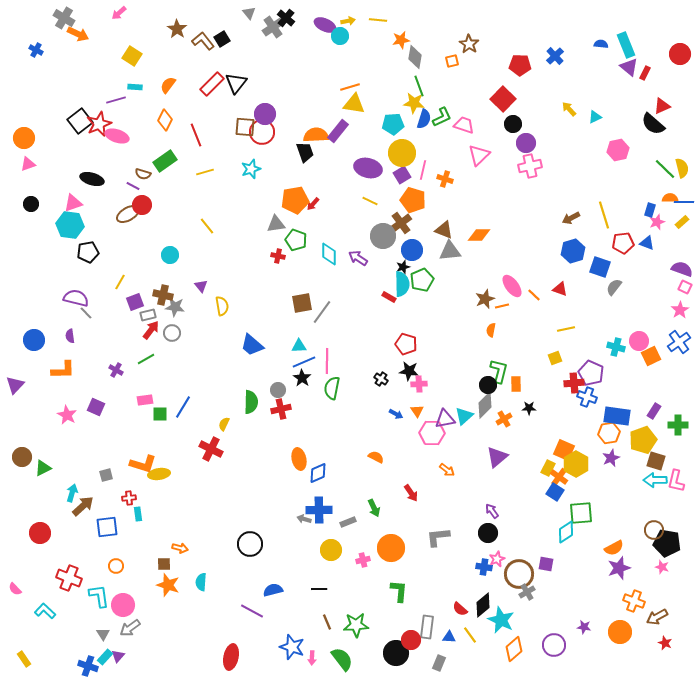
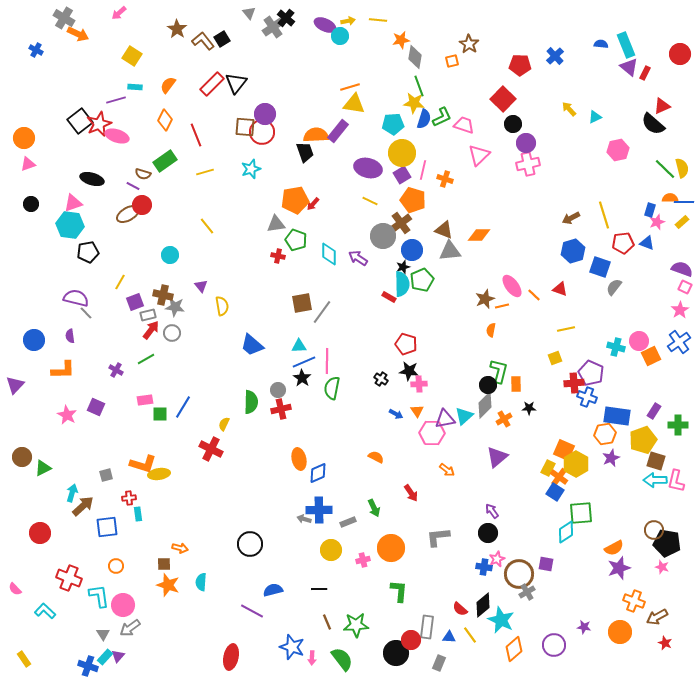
pink cross at (530, 166): moved 2 px left, 2 px up
orange hexagon at (609, 433): moved 4 px left, 1 px down
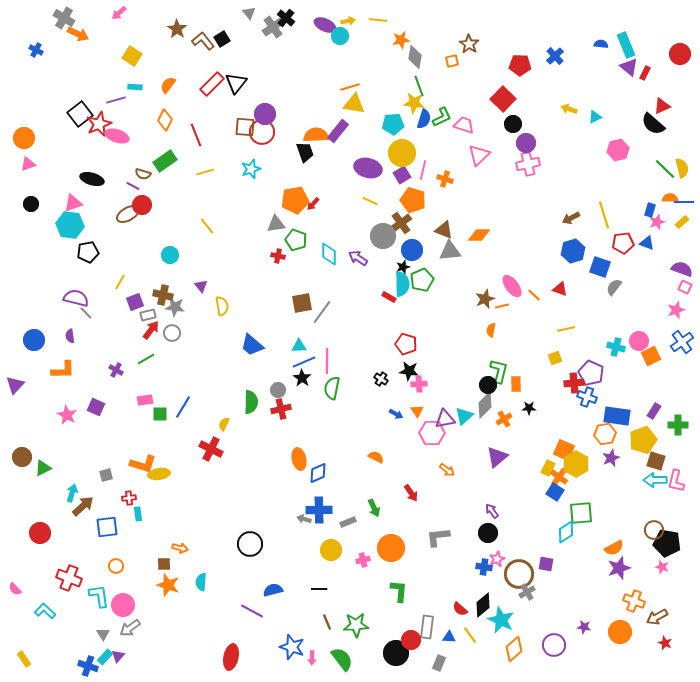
yellow arrow at (569, 109): rotated 28 degrees counterclockwise
black square at (80, 121): moved 7 px up
pink star at (680, 310): moved 4 px left; rotated 12 degrees clockwise
blue cross at (679, 342): moved 3 px right
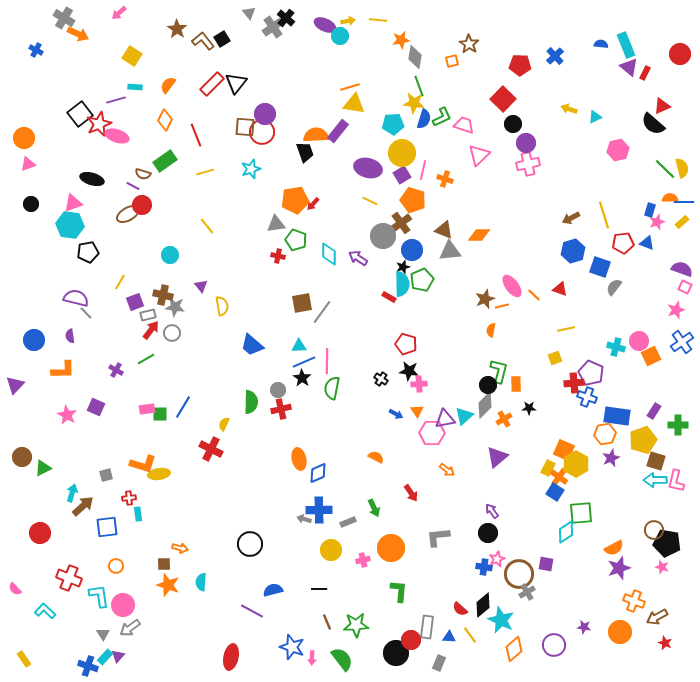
pink rectangle at (145, 400): moved 2 px right, 9 px down
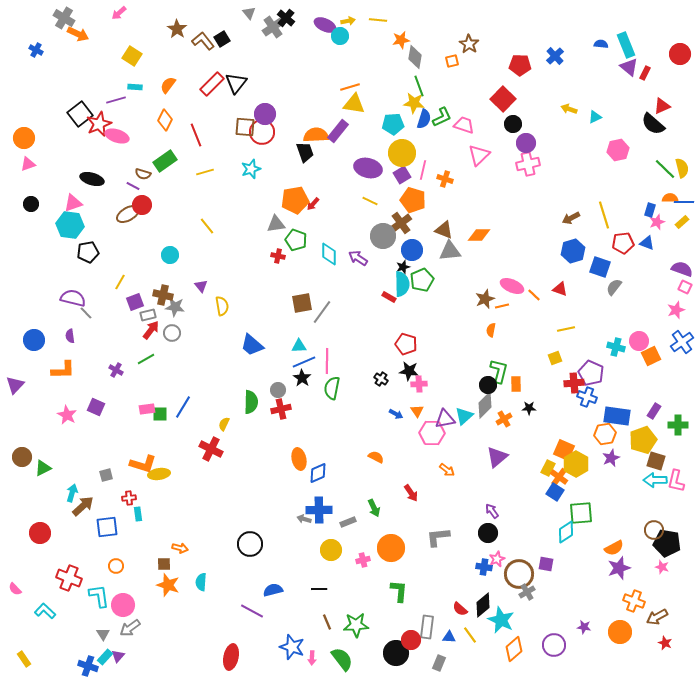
pink ellipse at (512, 286): rotated 30 degrees counterclockwise
purple semicircle at (76, 298): moved 3 px left
